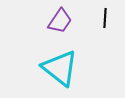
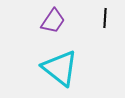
purple trapezoid: moved 7 px left
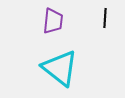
purple trapezoid: rotated 28 degrees counterclockwise
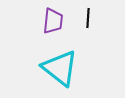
black line: moved 17 px left
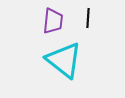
cyan triangle: moved 4 px right, 8 px up
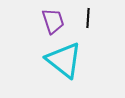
purple trapezoid: rotated 24 degrees counterclockwise
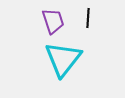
cyan triangle: moved 1 px left, 1 px up; rotated 30 degrees clockwise
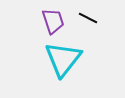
black line: rotated 66 degrees counterclockwise
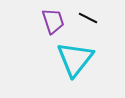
cyan triangle: moved 12 px right
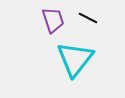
purple trapezoid: moved 1 px up
